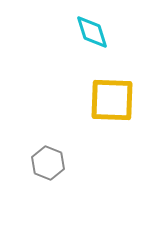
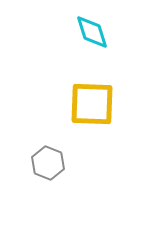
yellow square: moved 20 px left, 4 px down
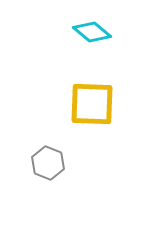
cyan diamond: rotated 33 degrees counterclockwise
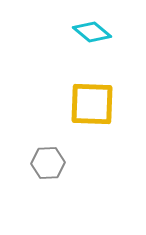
gray hexagon: rotated 24 degrees counterclockwise
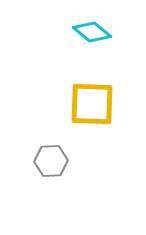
gray hexagon: moved 3 px right, 2 px up
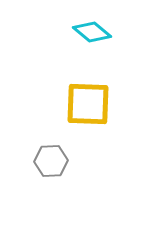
yellow square: moved 4 px left
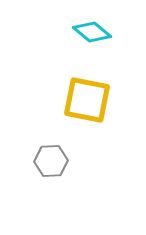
yellow square: moved 1 px left, 4 px up; rotated 9 degrees clockwise
